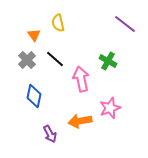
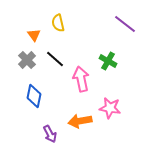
pink star: rotated 30 degrees clockwise
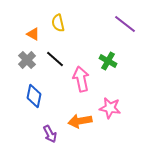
orange triangle: moved 1 px left, 1 px up; rotated 24 degrees counterclockwise
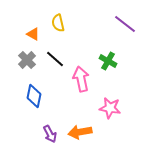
orange arrow: moved 11 px down
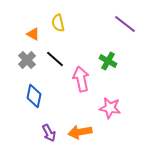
purple arrow: moved 1 px left, 1 px up
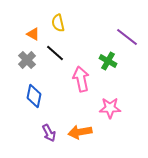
purple line: moved 2 px right, 13 px down
black line: moved 6 px up
pink star: rotated 10 degrees counterclockwise
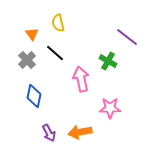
orange triangle: moved 1 px left; rotated 24 degrees clockwise
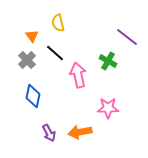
orange triangle: moved 2 px down
pink arrow: moved 3 px left, 4 px up
blue diamond: moved 1 px left
pink star: moved 2 px left
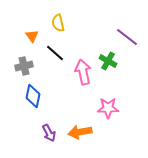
gray cross: moved 3 px left, 6 px down; rotated 30 degrees clockwise
pink arrow: moved 5 px right, 3 px up
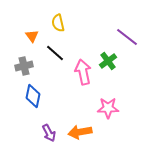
green cross: rotated 24 degrees clockwise
